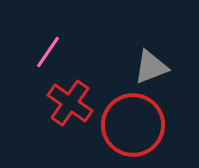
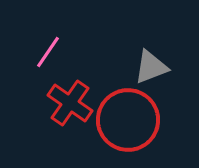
red circle: moved 5 px left, 5 px up
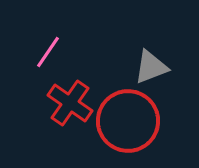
red circle: moved 1 px down
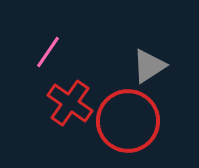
gray triangle: moved 2 px left, 1 px up; rotated 12 degrees counterclockwise
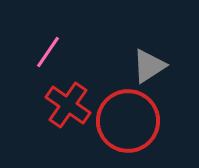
red cross: moved 2 px left, 2 px down
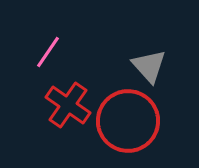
gray triangle: rotated 39 degrees counterclockwise
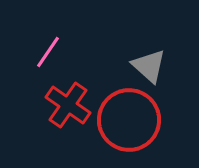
gray triangle: rotated 6 degrees counterclockwise
red circle: moved 1 px right, 1 px up
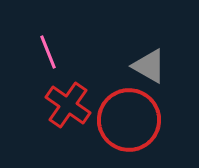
pink line: rotated 56 degrees counterclockwise
gray triangle: rotated 12 degrees counterclockwise
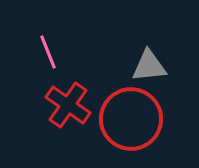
gray triangle: rotated 36 degrees counterclockwise
red circle: moved 2 px right, 1 px up
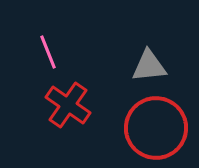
red circle: moved 25 px right, 9 px down
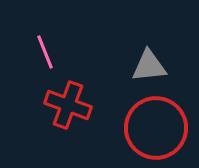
pink line: moved 3 px left
red cross: rotated 15 degrees counterclockwise
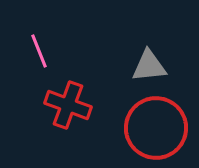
pink line: moved 6 px left, 1 px up
